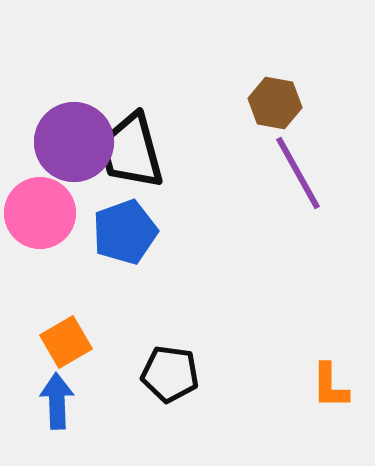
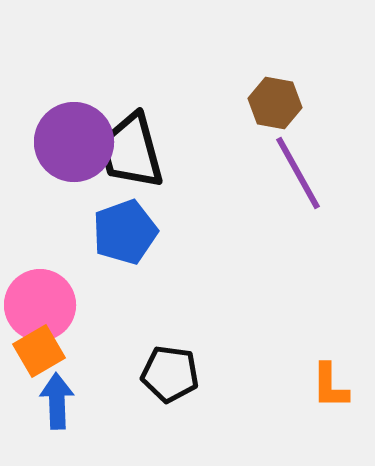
pink circle: moved 92 px down
orange square: moved 27 px left, 9 px down
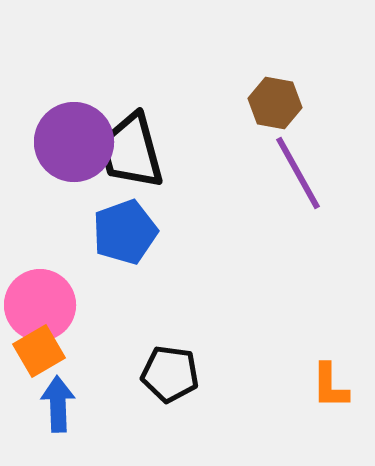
blue arrow: moved 1 px right, 3 px down
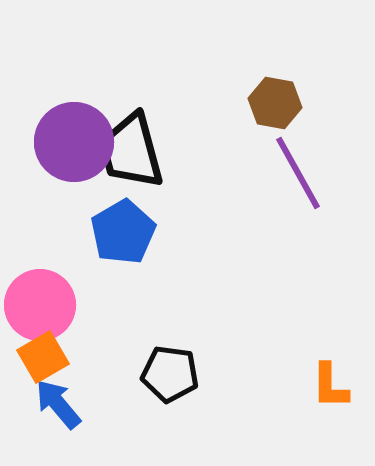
blue pentagon: moved 2 px left; rotated 10 degrees counterclockwise
orange square: moved 4 px right, 6 px down
blue arrow: rotated 38 degrees counterclockwise
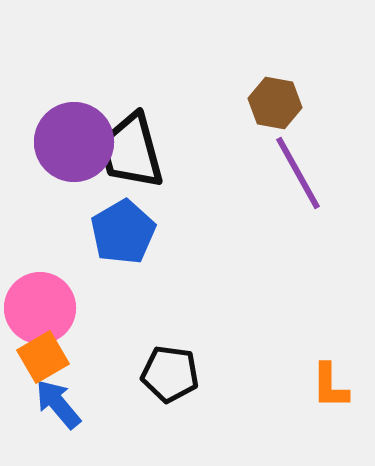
pink circle: moved 3 px down
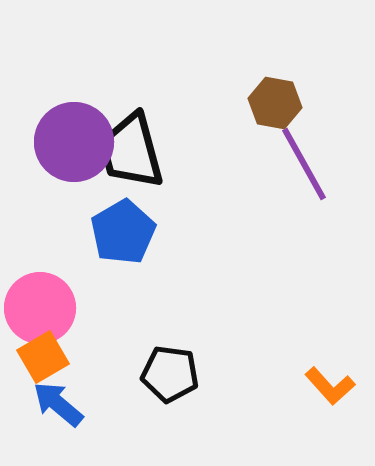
purple line: moved 6 px right, 9 px up
orange L-shape: rotated 42 degrees counterclockwise
blue arrow: rotated 10 degrees counterclockwise
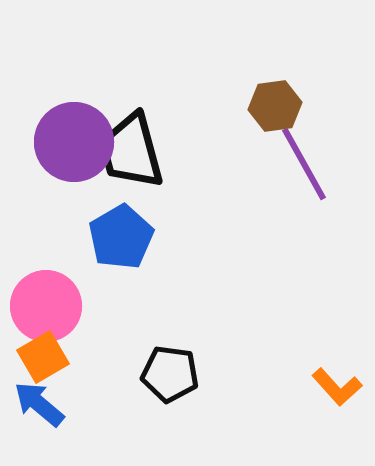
brown hexagon: moved 3 px down; rotated 18 degrees counterclockwise
blue pentagon: moved 2 px left, 5 px down
pink circle: moved 6 px right, 2 px up
orange L-shape: moved 7 px right, 1 px down
blue arrow: moved 19 px left
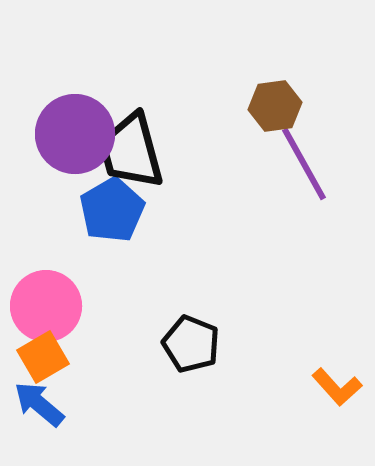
purple circle: moved 1 px right, 8 px up
blue pentagon: moved 9 px left, 27 px up
black pentagon: moved 21 px right, 30 px up; rotated 14 degrees clockwise
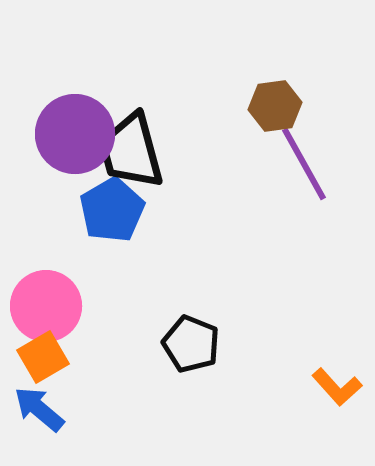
blue arrow: moved 5 px down
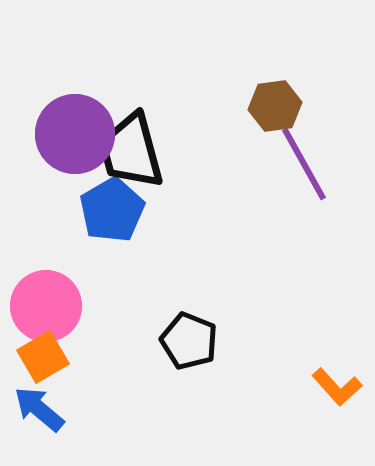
black pentagon: moved 2 px left, 3 px up
